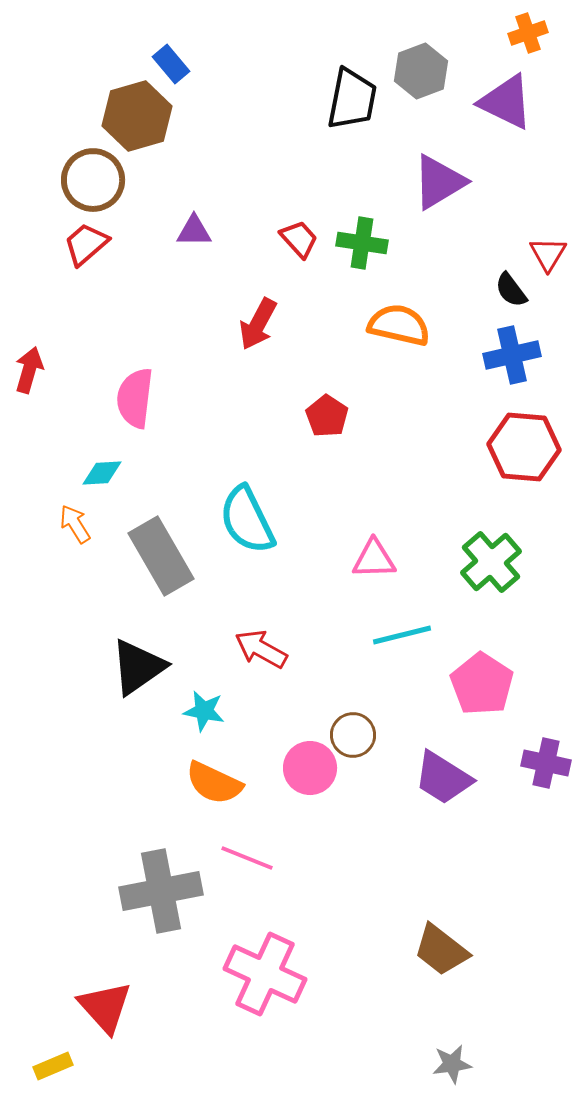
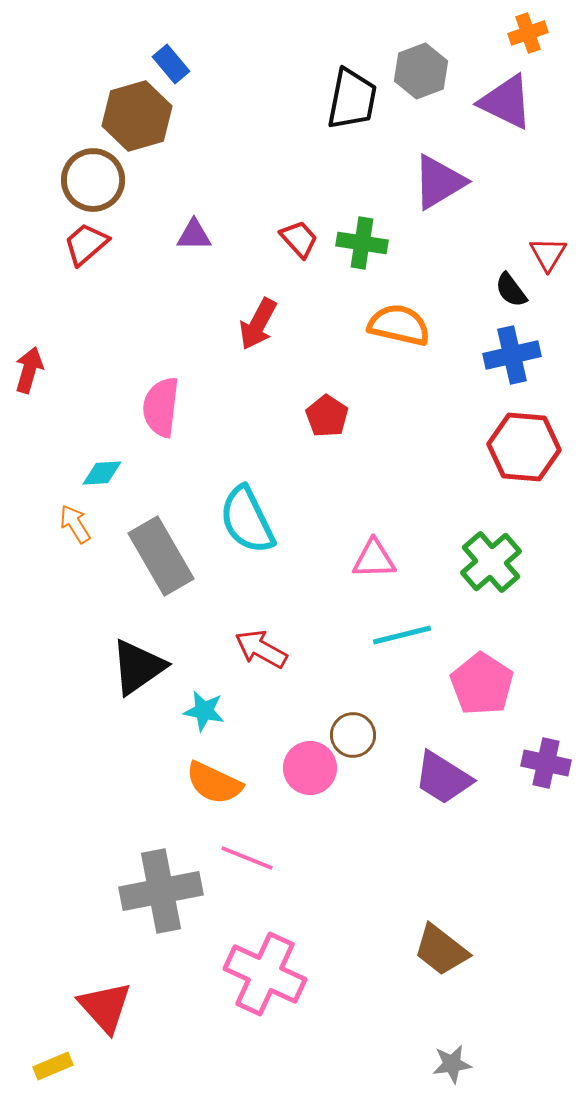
purple triangle at (194, 231): moved 4 px down
pink semicircle at (135, 398): moved 26 px right, 9 px down
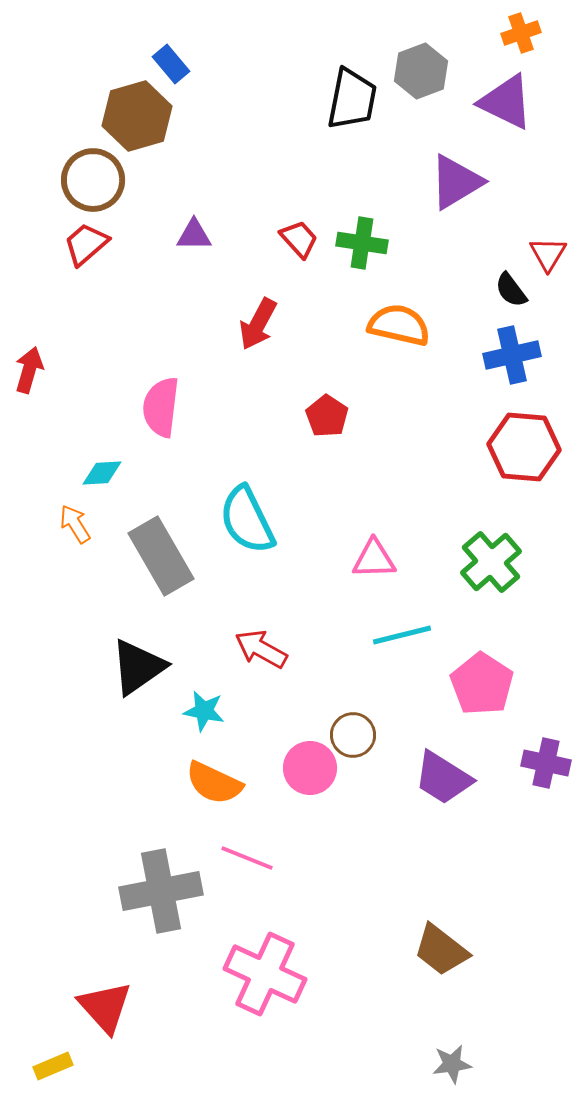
orange cross at (528, 33): moved 7 px left
purple triangle at (439, 182): moved 17 px right
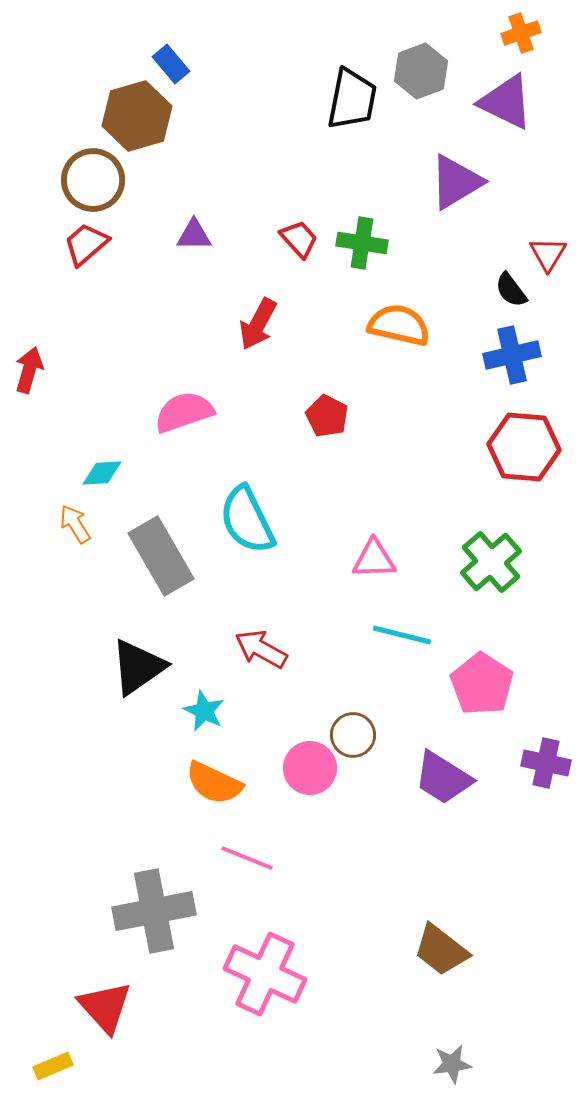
pink semicircle at (161, 407): moved 23 px right, 5 px down; rotated 64 degrees clockwise
red pentagon at (327, 416): rotated 6 degrees counterclockwise
cyan line at (402, 635): rotated 28 degrees clockwise
cyan star at (204, 711): rotated 15 degrees clockwise
gray cross at (161, 891): moved 7 px left, 20 px down
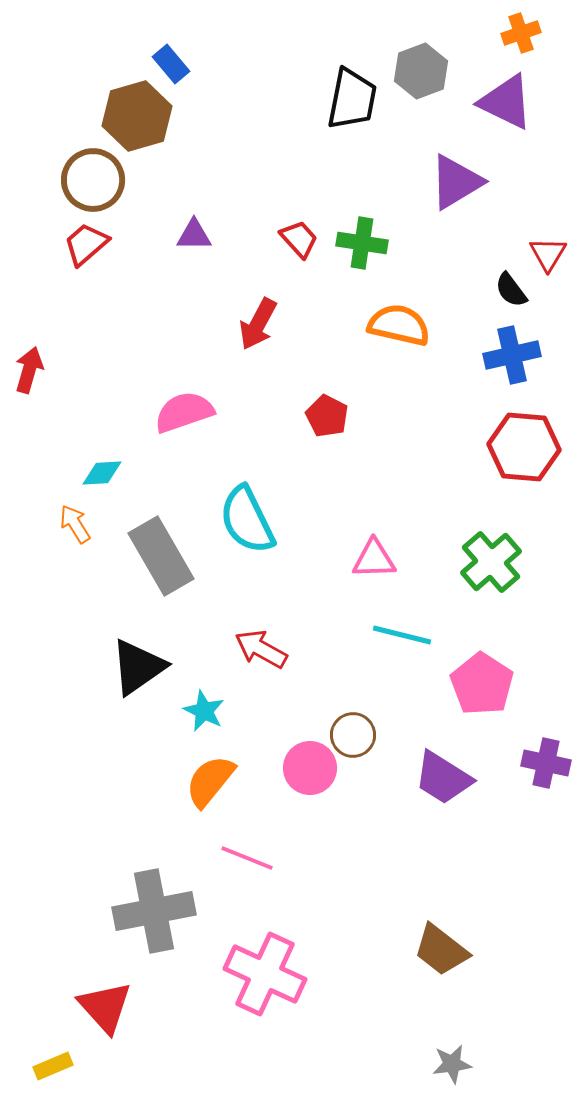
orange semicircle at (214, 783): moved 4 px left, 2 px up; rotated 104 degrees clockwise
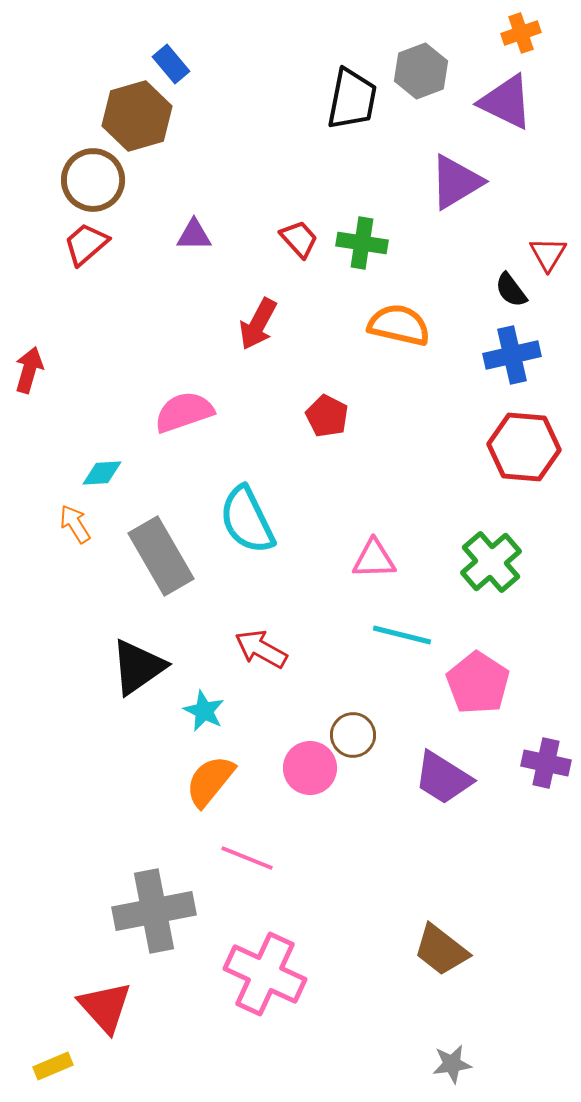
pink pentagon at (482, 684): moved 4 px left, 1 px up
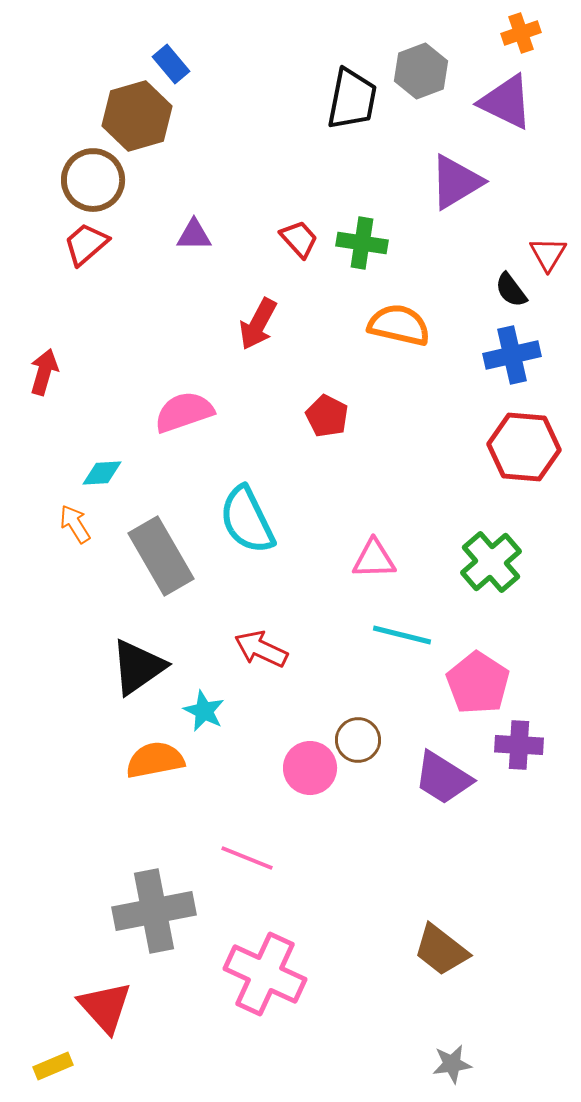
red arrow at (29, 370): moved 15 px right, 2 px down
red arrow at (261, 649): rotated 4 degrees counterclockwise
brown circle at (353, 735): moved 5 px right, 5 px down
purple cross at (546, 763): moved 27 px left, 18 px up; rotated 9 degrees counterclockwise
orange semicircle at (210, 781): moved 55 px left, 21 px up; rotated 40 degrees clockwise
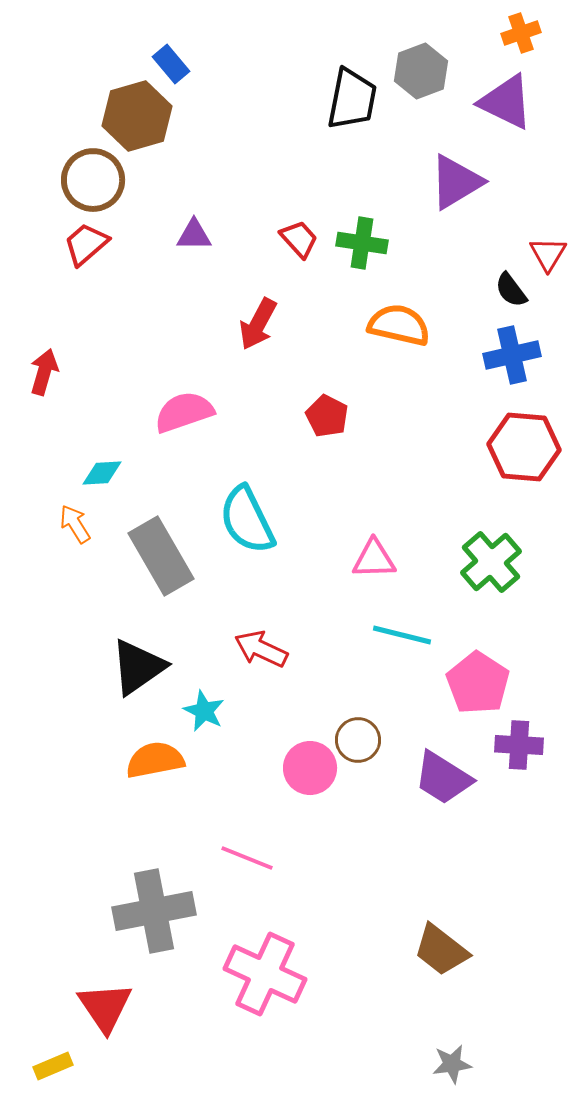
red triangle at (105, 1007): rotated 8 degrees clockwise
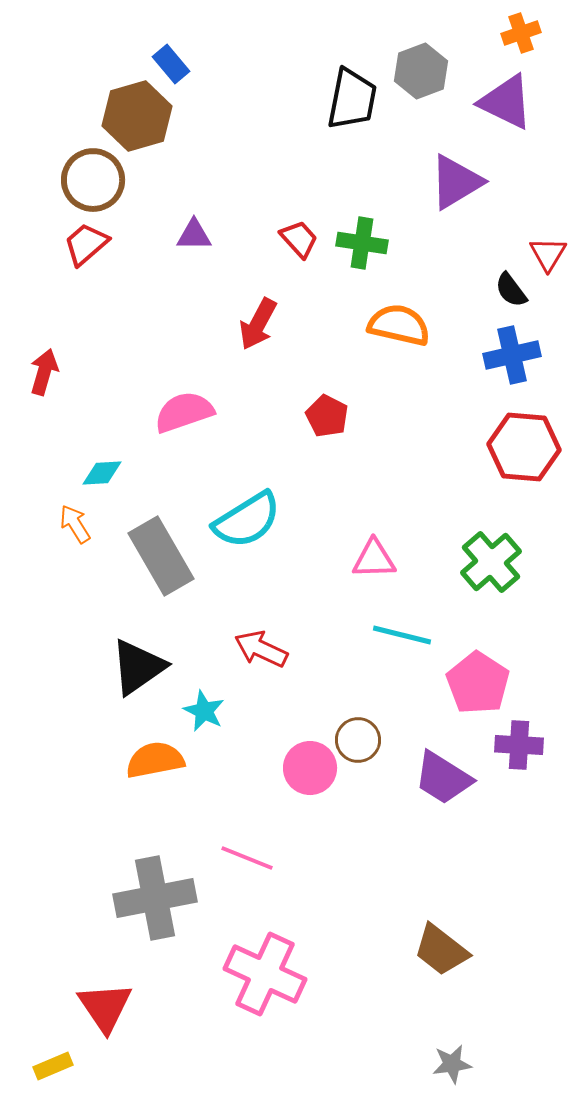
cyan semicircle at (247, 520): rotated 96 degrees counterclockwise
gray cross at (154, 911): moved 1 px right, 13 px up
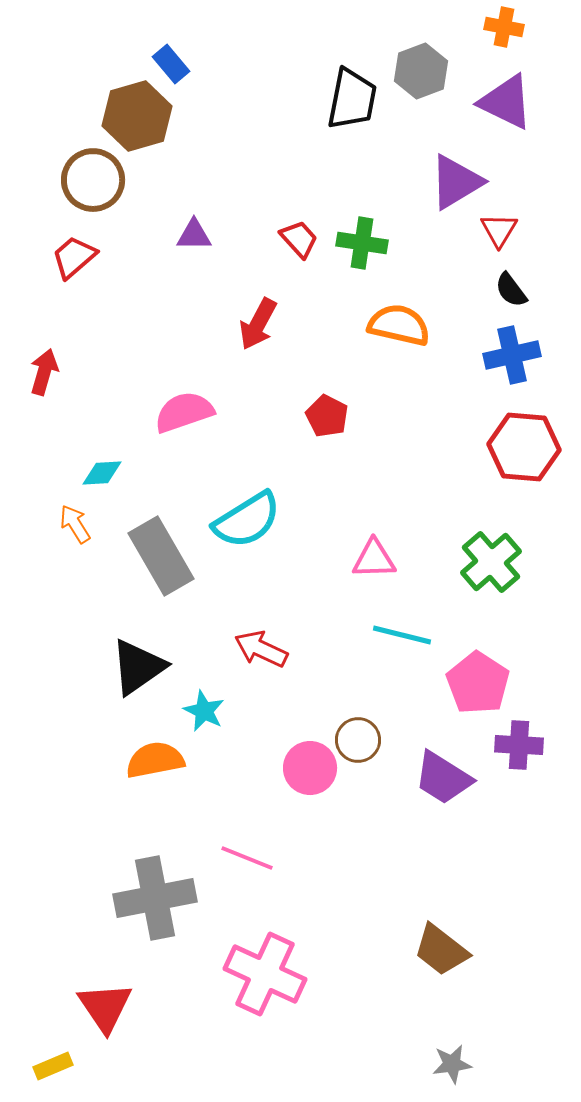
orange cross at (521, 33): moved 17 px left, 6 px up; rotated 30 degrees clockwise
red trapezoid at (86, 244): moved 12 px left, 13 px down
red triangle at (548, 254): moved 49 px left, 24 px up
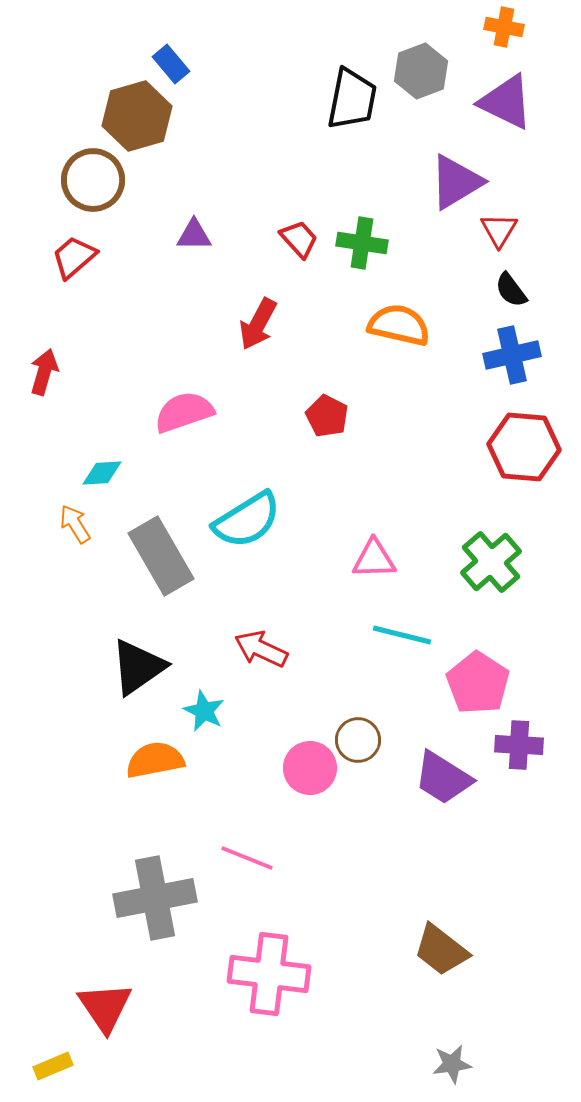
pink cross at (265, 974): moved 4 px right; rotated 18 degrees counterclockwise
